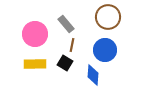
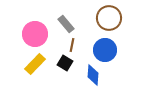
brown circle: moved 1 px right, 1 px down
yellow rectangle: rotated 45 degrees counterclockwise
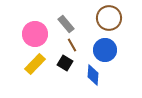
brown line: rotated 40 degrees counterclockwise
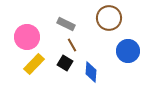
gray rectangle: rotated 24 degrees counterclockwise
pink circle: moved 8 px left, 3 px down
blue circle: moved 23 px right, 1 px down
yellow rectangle: moved 1 px left
blue diamond: moved 2 px left, 3 px up
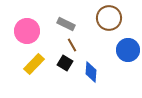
pink circle: moved 6 px up
blue circle: moved 1 px up
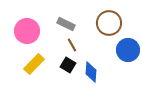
brown circle: moved 5 px down
black square: moved 3 px right, 2 px down
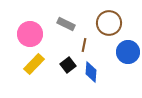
pink circle: moved 3 px right, 3 px down
brown line: moved 12 px right; rotated 40 degrees clockwise
blue circle: moved 2 px down
black square: rotated 21 degrees clockwise
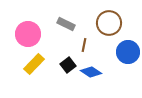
pink circle: moved 2 px left
blue diamond: rotated 60 degrees counterclockwise
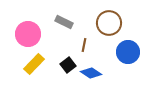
gray rectangle: moved 2 px left, 2 px up
blue diamond: moved 1 px down
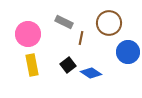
brown line: moved 3 px left, 7 px up
yellow rectangle: moved 2 px left, 1 px down; rotated 55 degrees counterclockwise
